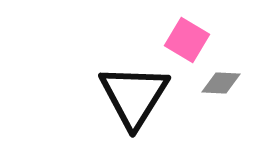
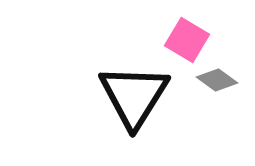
gray diamond: moved 4 px left, 3 px up; rotated 33 degrees clockwise
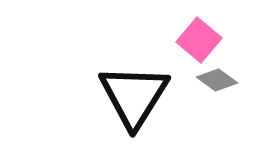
pink square: moved 12 px right; rotated 9 degrees clockwise
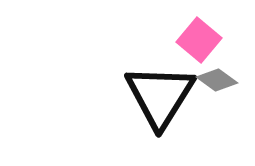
black triangle: moved 26 px right
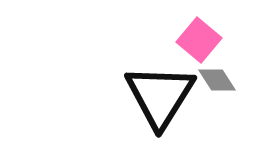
gray diamond: rotated 21 degrees clockwise
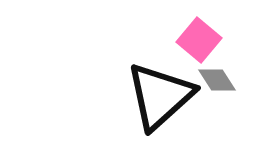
black triangle: rotated 16 degrees clockwise
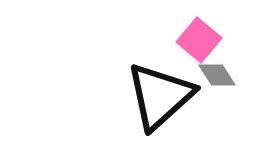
gray diamond: moved 5 px up
